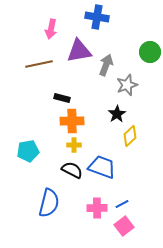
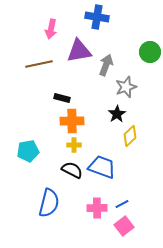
gray star: moved 1 px left, 2 px down
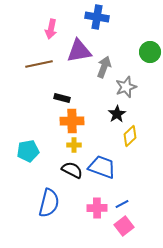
gray arrow: moved 2 px left, 2 px down
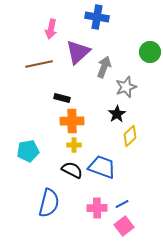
purple triangle: moved 1 px left, 1 px down; rotated 32 degrees counterclockwise
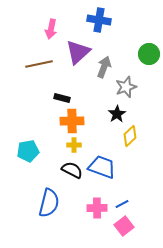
blue cross: moved 2 px right, 3 px down
green circle: moved 1 px left, 2 px down
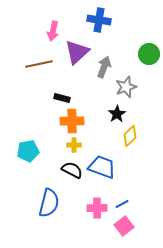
pink arrow: moved 2 px right, 2 px down
purple triangle: moved 1 px left
